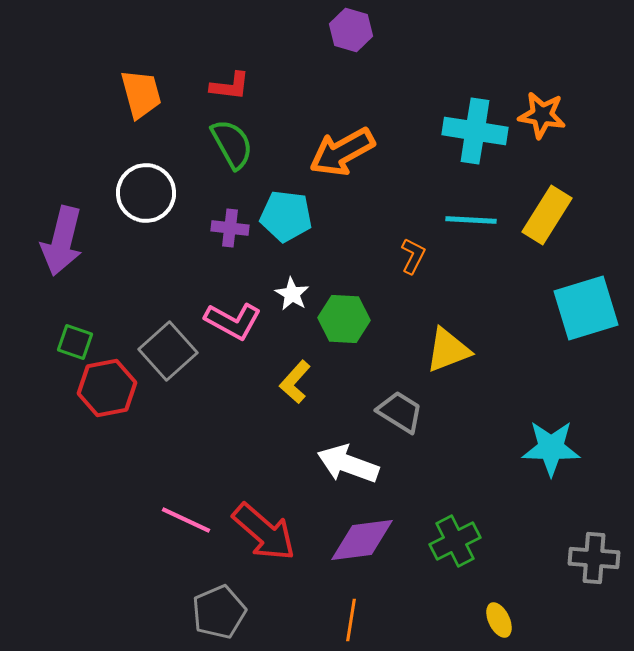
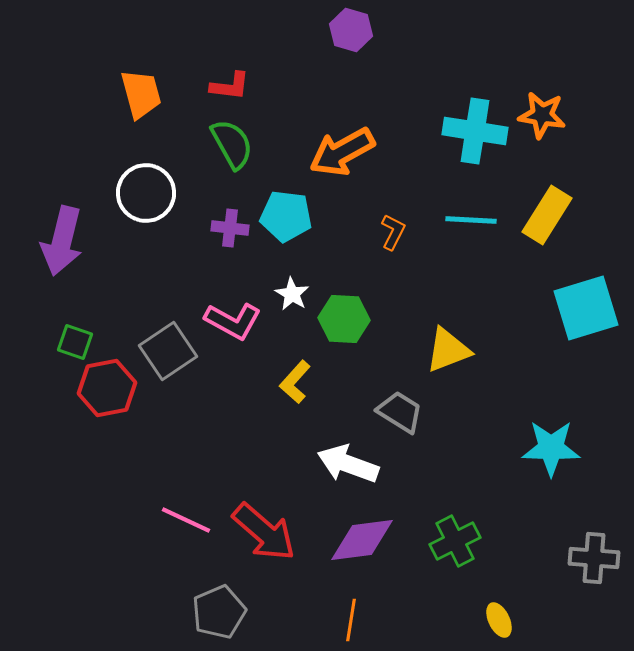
orange L-shape: moved 20 px left, 24 px up
gray square: rotated 8 degrees clockwise
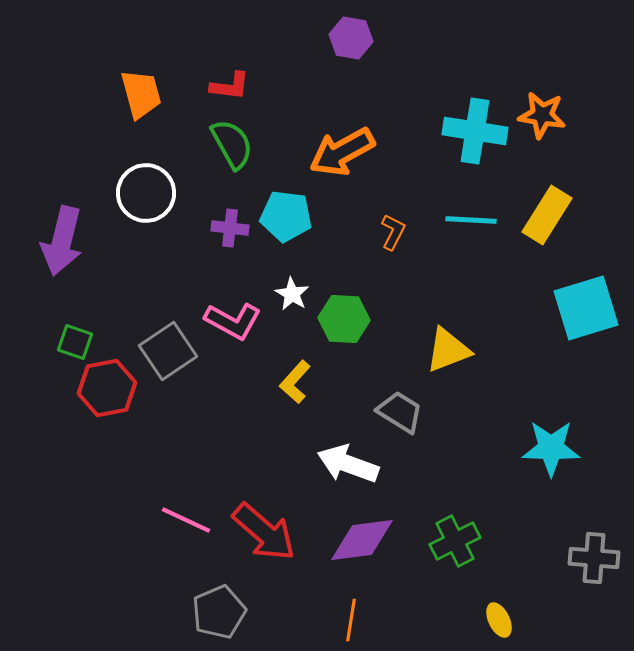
purple hexagon: moved 8 px down; rotated 6 degrees counterclockwise
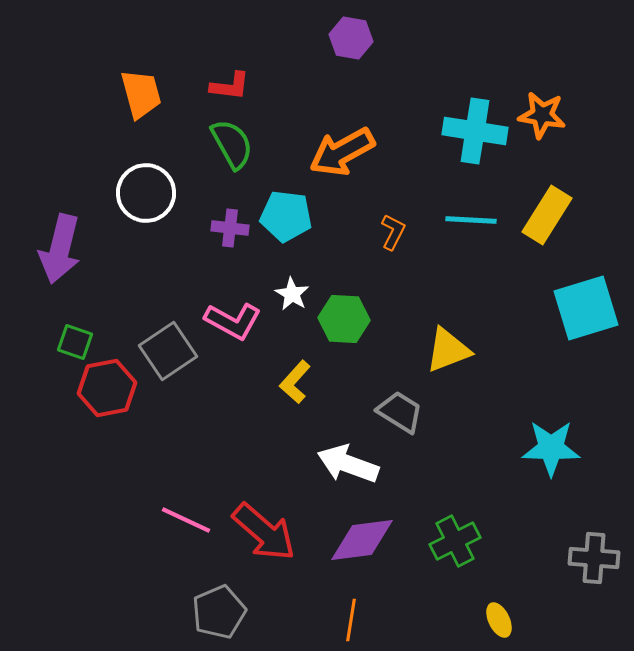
purple arrow: moved 2 px left, 8 px down
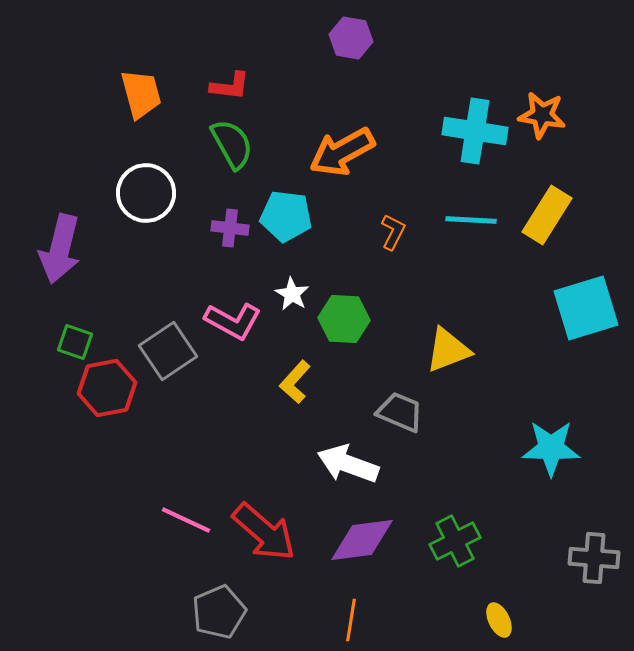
gray trapezoid: rotated 9 degrees counterclockwise
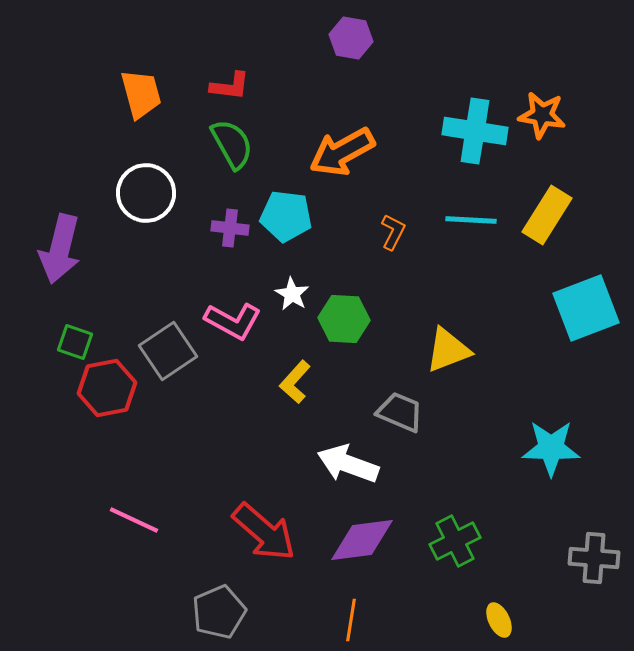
cyan square: rotated 4 degrees counterclockwise
pink line: moved 52 px left
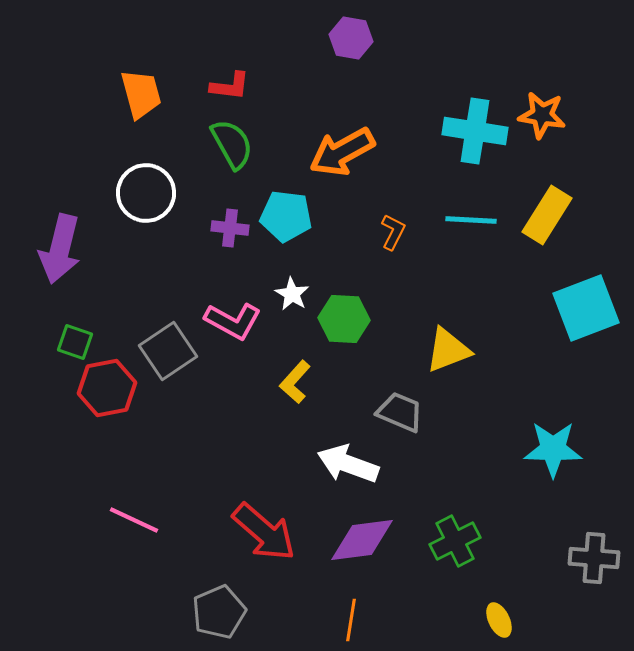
cyan star: moved 2 px right, 1 px down
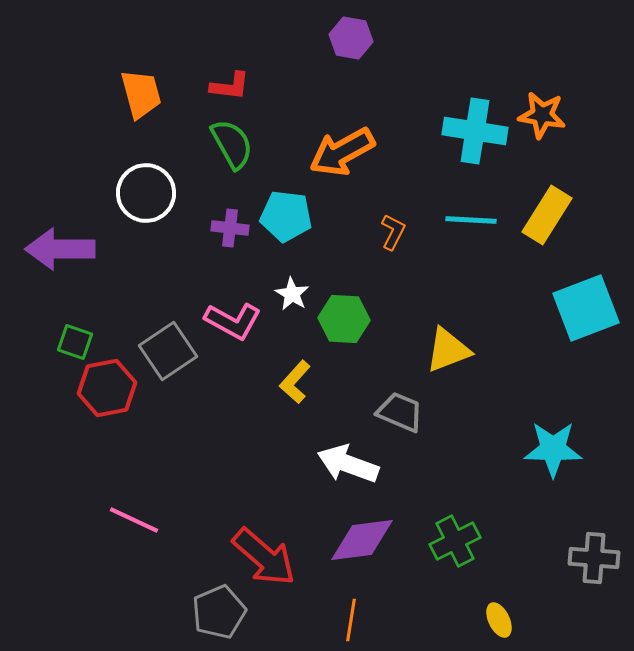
purple arrow: rotated 76 degrees clockwise
red arrow: moved 25 px down
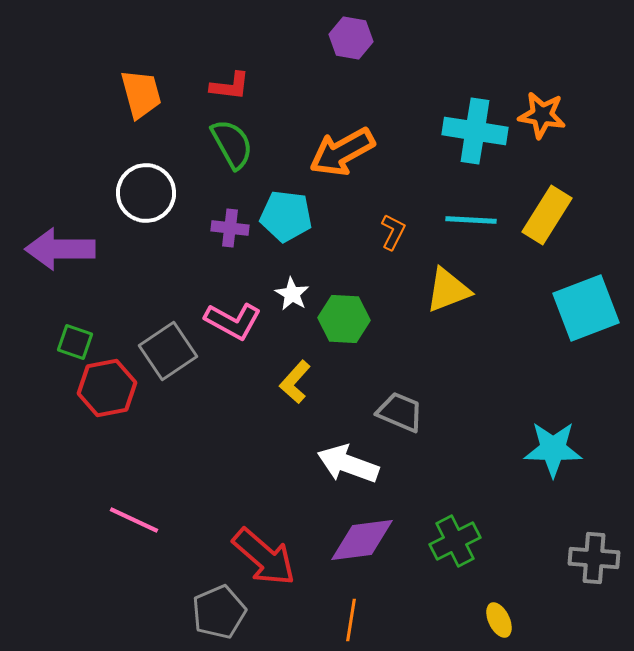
yellow triangle: moved 60 px up
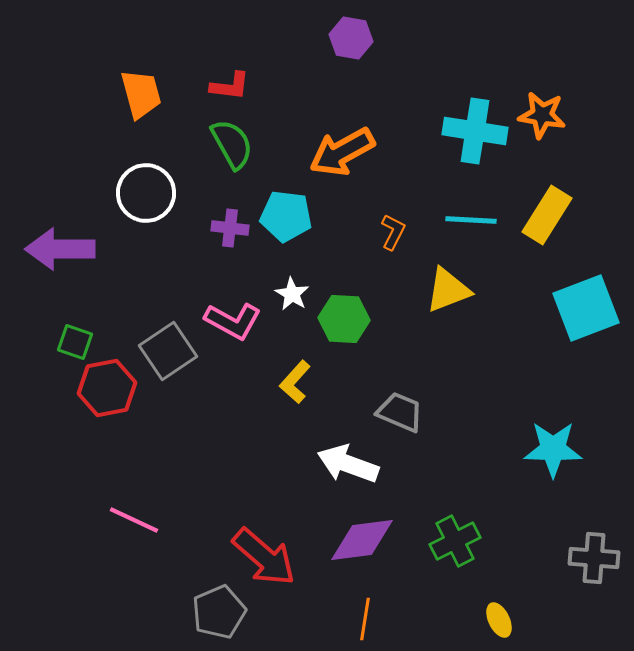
orange line: moved 14 px right, 1 px up
